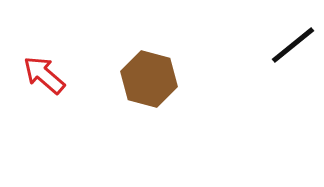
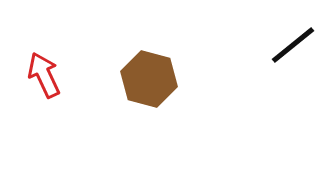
red arrow: rotated 24 degrees clockwise
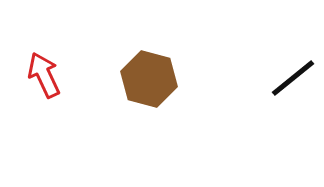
black line: moved 33 px down
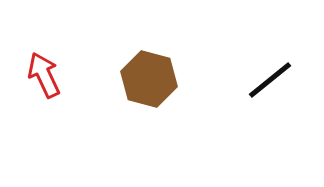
black line: moved 23 px left, 2 px down
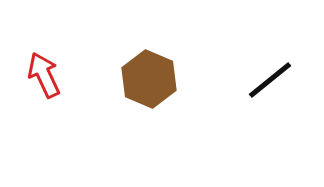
brown hexagon: rotated 8 degrees clockwise
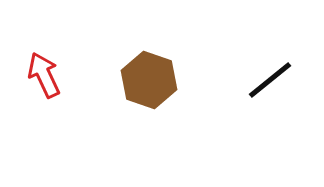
brown hexagon: moved 1 px down; rotated 4 degrees counterclockwise
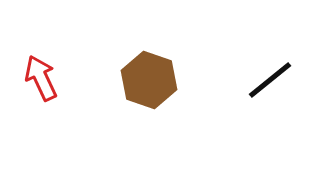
red arrow: moved 3 px left, 3 px down
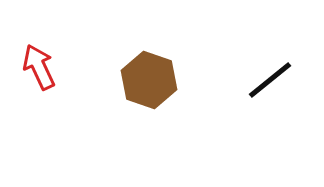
red arrow: moved 2 px left, 11 px up
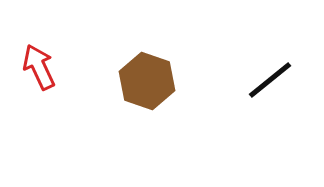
brown hexagon: moved 2 px left, 1 px down
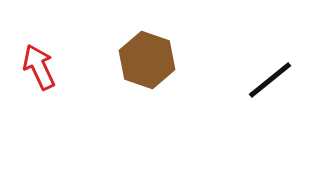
brown hexagon: moved 21 px up
